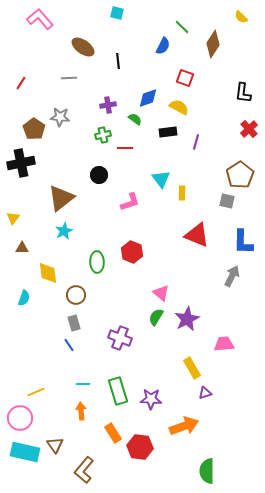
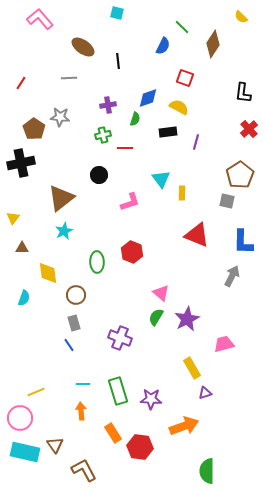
green semicircle at (135, 119): rotated 72 degrees clockwise
pink trapezoid at (224, 344): rotated 10 degrees counterclockwise
brown L-shape at (84, 470): rotated 112 degrees clockwise
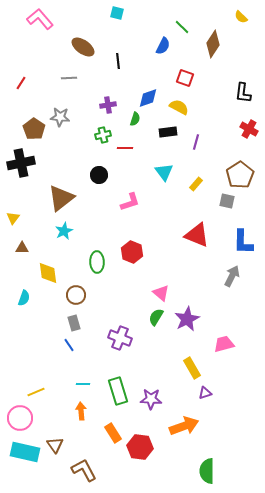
red cross at (249, 129): rotated 18 degrees counterclockwise
cyan triangle at (161, 179): moved 3 px right, 7 px up
yellow rectangle at (182, 193): moved 14 px right, 9 px up; rotated 40 degrees clockwise
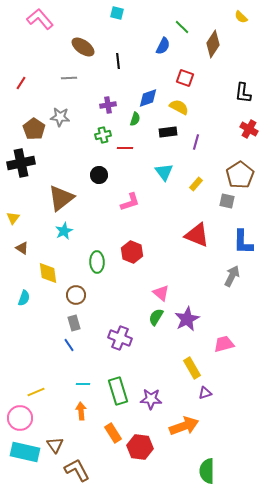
brown triangle at (22, 248): rotated 32 degrees clockwise
brown L-shape at (84, 470): moved 7 px left
